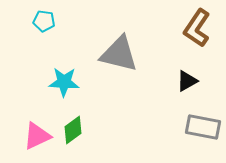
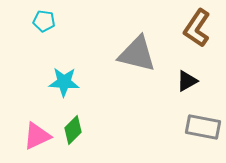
gray triangle: moved 18 px right
green diamond: rotated 8 degrees counterclockwise
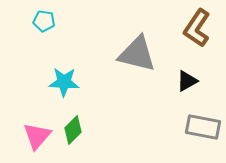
pink triangle: rotated 24 degrees counterclockwise
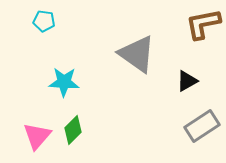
brown L-shape: moved 6 px right, 4 px up; rotated 45 degrees clockwise
gray triangle: rotated 21 degrees clockwise
gray rectangle: moved 1 px left, 1 px up; rotated 44 degrees counterclockwise
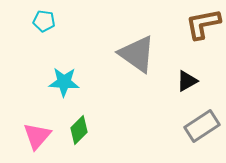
green diamond: moved 6 px right
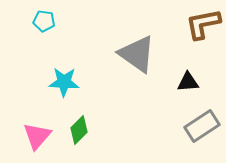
black triangle: moved 1 px right, 1 px down; rotated 25 degrees clockwise
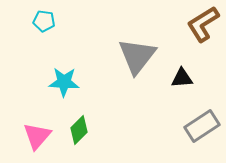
brown L-shape: rotated 21 degrees counterclockwise
gray triangle: moved 2 px down; rotated 33 degrees clockwise
black triangle: moved 6 px left, 4 px up
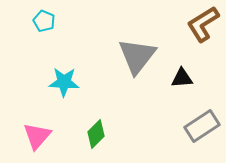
cyan pentagon: rotated 15 degrees clockwise
green diamond: moved 17 px right, 4 px down
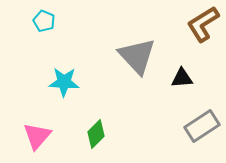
gray triangle: rotated 21 degrees counterclockwise
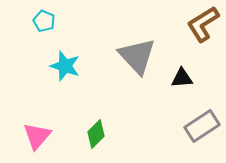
cyan star: moved 1 px right, 16 px up; rotated 16 degrees clockwise
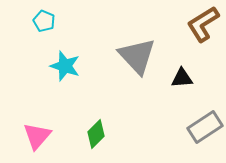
gray rectangle: moved 3 px right, 1 px down
